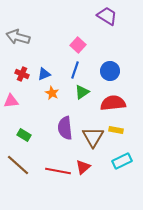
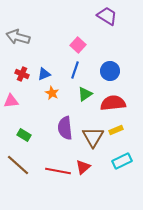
green triangle: moved 3 px right, 2 px down
yellow rectangle: rotated 32 degrees counterclockwise
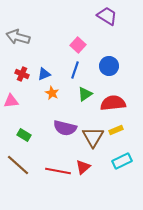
blue circle: moved 1 px left, 5 px up
purple semicircle: rotated 70 degrees counterclockwise
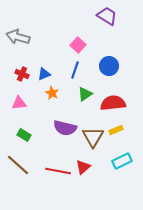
pink triangle: moved 8 px right, 2 px down
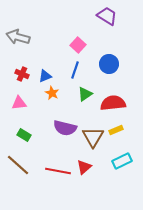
blue circle: moved 2 px up
blue triangle: moved 1 px right, 2 px down
red triangle: moved 1 px right
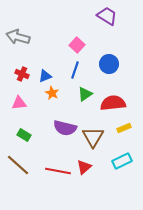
pink square: moved 1 px left
yellow rectangle: moved 8 px right, 2 px up
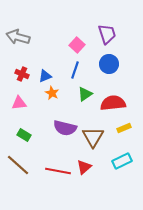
purple trapezoid: moved 18 px down; rotated 40 degrees clockwise
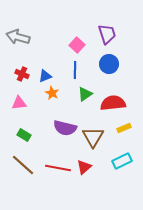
blue line: rotated 18 degrees counterclockwise
brown line: moved 5 px right
red line: moved 3 px up
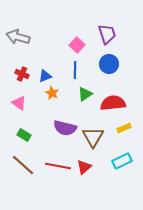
pink triangle: rotated 42 degrees clockwise
red line: moved 2 px up
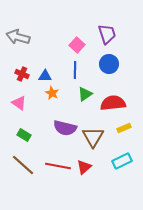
blue triangle: rotated 24 degrees clockwise
